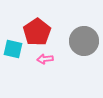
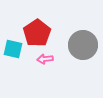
red pentagon: moved 1 px down
gray circle: moved 1 px left, 4 px down
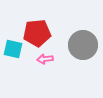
red pentagon: rotated 28 degrees clockwise
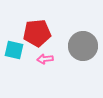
gray circle: moved 1 px down
cyan square: moved 1 px right, 1 px down
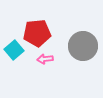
cyan square: rotated 36 degrees clockwise
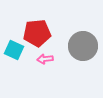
cyan square: rotated 24 degrees counterclockwise
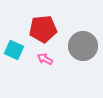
red pentagon: moved 6 px right, 4 px up
pink arrow: rotated 35 degrees clockwise
